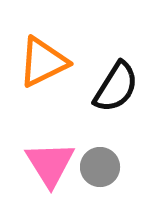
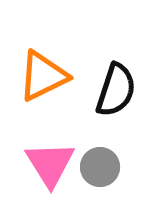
orange triangle: moved 14 px down
black semicircle: moved 3 px down; rotated 14 degrees counterclockwise
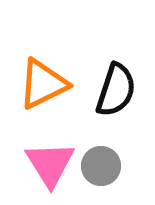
orange triangle: moved 8 px down
gray circle: moved 1 px right, 1 px up
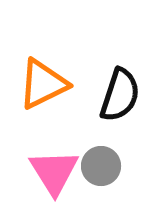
black semicircle: moved 4 px right, 5 px down
pink triangle: moved 4 px right, 8 px down
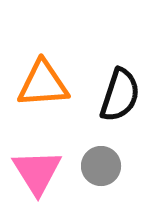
orange triangle: rotated 22 degrees clockwise
pink triangle: moved 17 px left
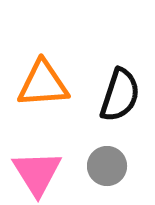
gray circle: moved 6 px right
pink triangle: moved 1 px down
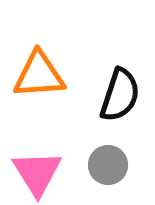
orange triangle: moved 4 px left, 9 px up
gray circle: moved 1 px right, 1 px up
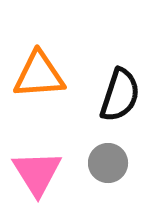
gray circle: moved 2 px up
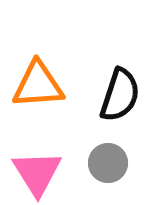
orange triangle: moved 1 px left, 10 px down
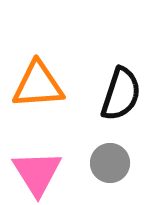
black semicircle: moved 1 px right, 1 px up
gray circle: moved 2 px right
